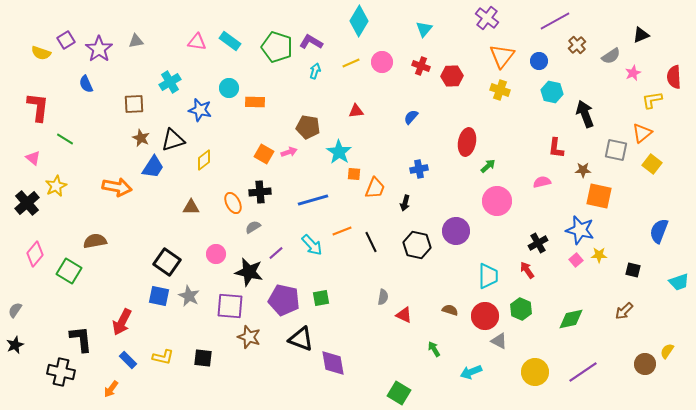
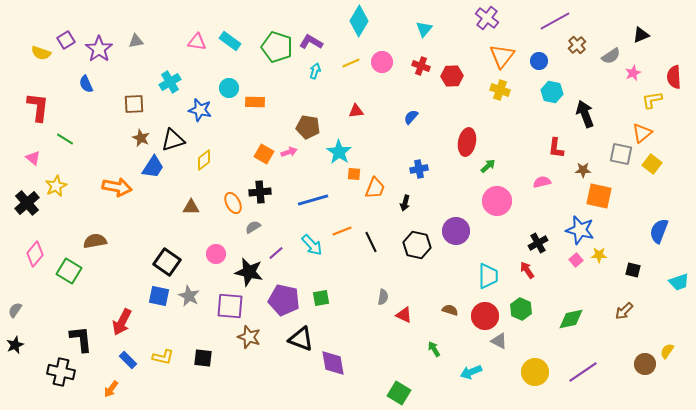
gray square at (616, 150): moved 5 px right, 4 px down
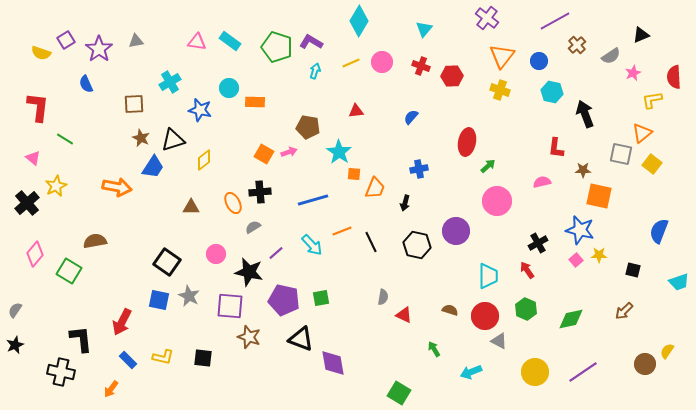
blue square at (159, 296): moved 4 px down
green hexagon at (521, 309): moved 5 px right
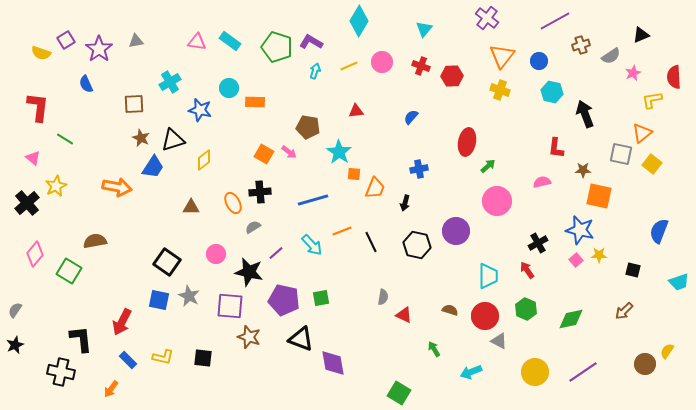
brown cross at (577, 45): moved 4 px right; rotated 24 degrees clockwise
yellow line at (351, 63): moved 2 px left, 3 px down
pink arrow at (289, 152): rotated 56 degrees clockwise
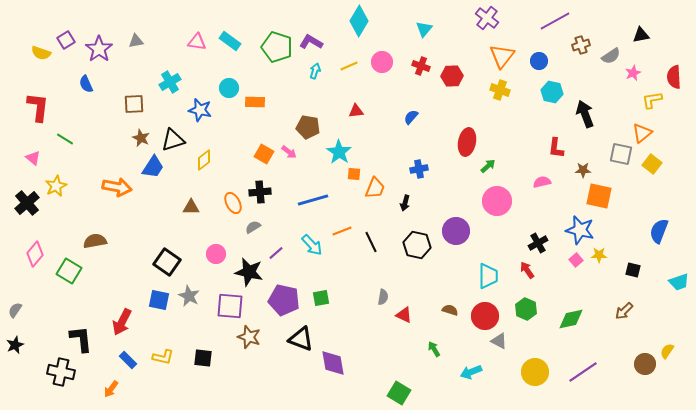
black triangle at (641, 35): rotated 12 degrees clockwise
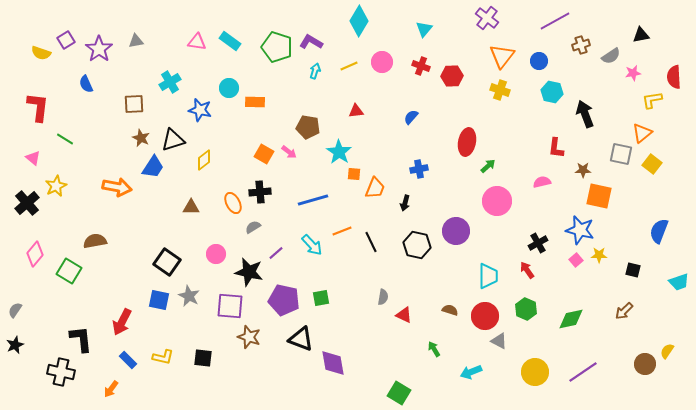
pink star at (633, 73): rotated 14 degrees clockwise
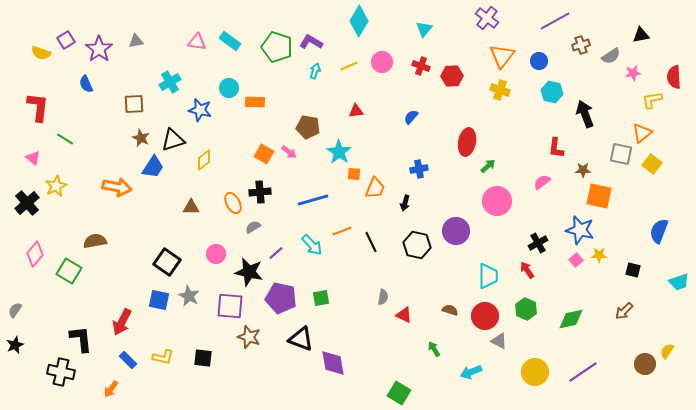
pink semicircle at (542, 182): rotated 24 degrees counterclockwise
purple pentagon at (284, 300): moved 3 px left, 2 px up
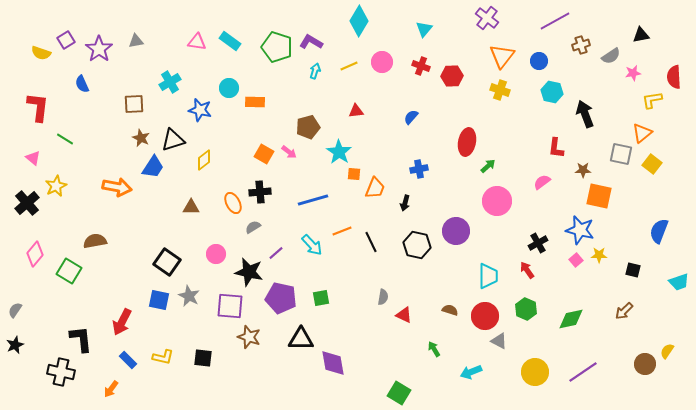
blue semicircle at (86, 84): moved 4 px left
brown pentagon at (308, 127): rotated 25 degrees counterclockwise
black triangle at (301, 339): rotated 20 degrees counterclockwise
